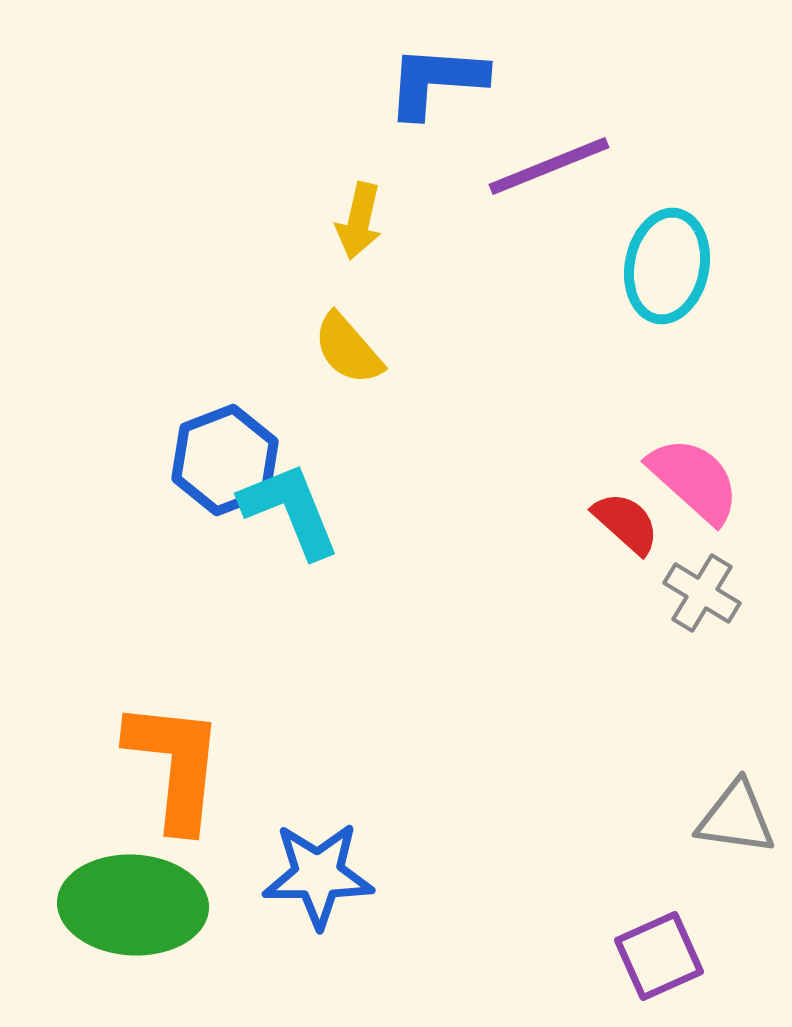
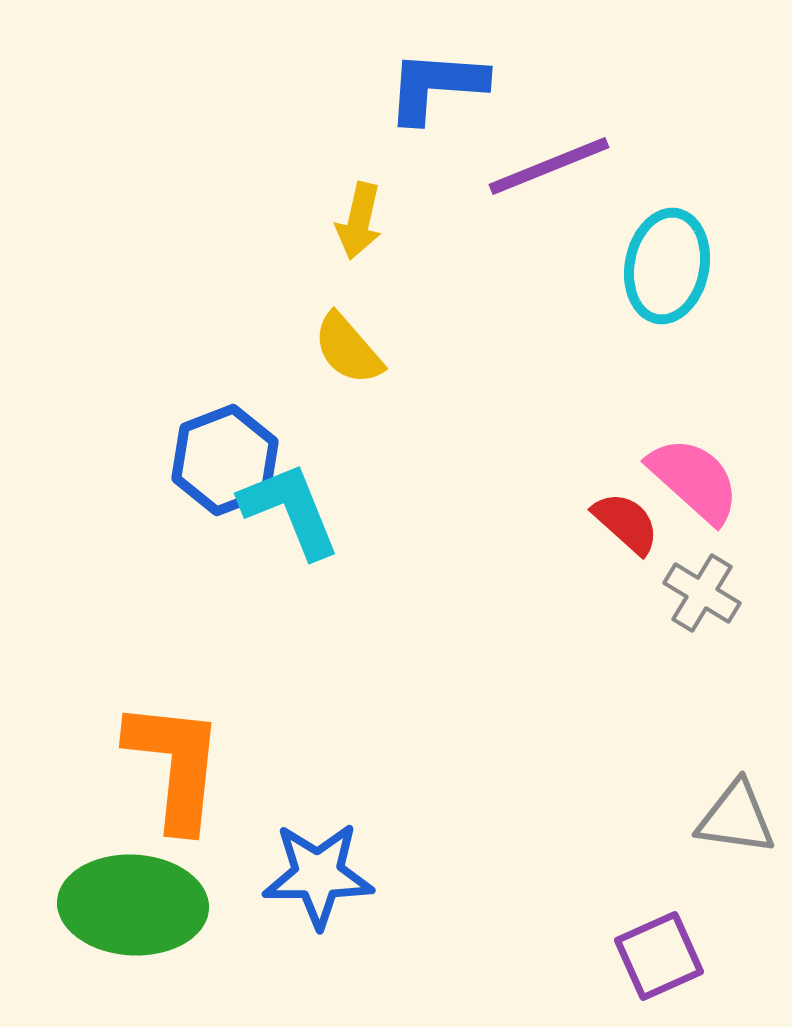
blue L-shape: moved 5 px down
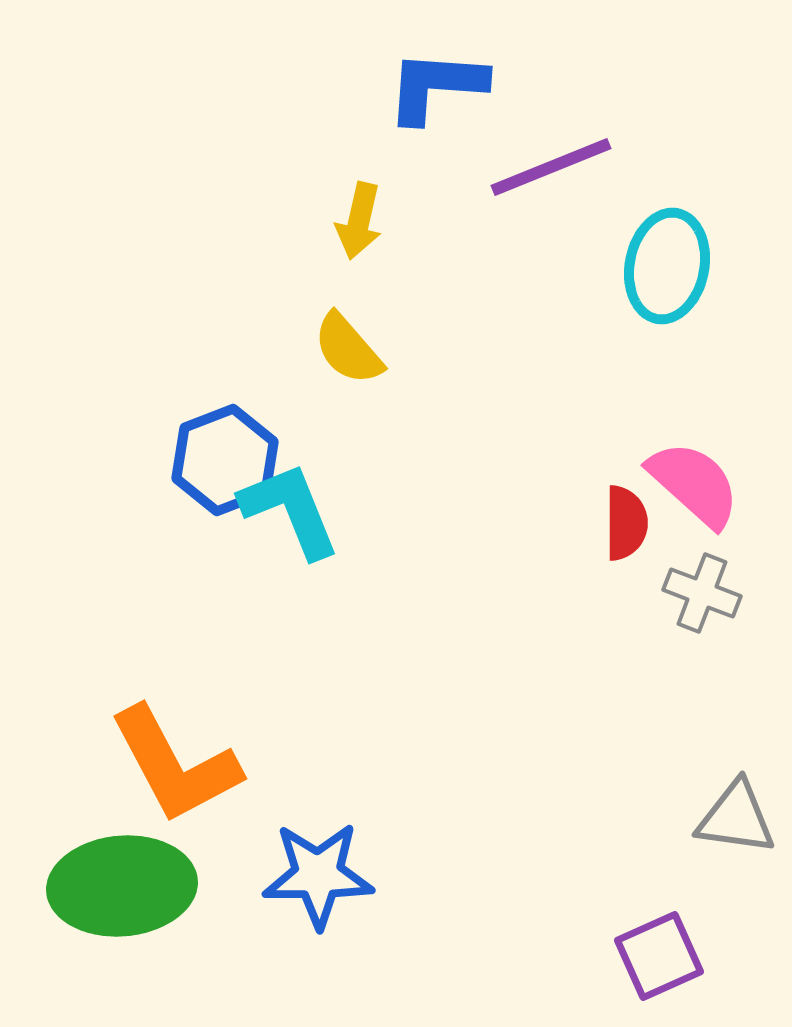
purple line: moved 2 px right, 1 px down
pink semicircle: moved 4 px down
red semicircle: rotated 48 degrees clockwise
gray cross: rotated 10 degrees counterclockwise
orange L-shape: rotated 146 degrees clockwise
green ellipse: moved 11 px left, 19 px up; rotated 8 degrees counterclockwise
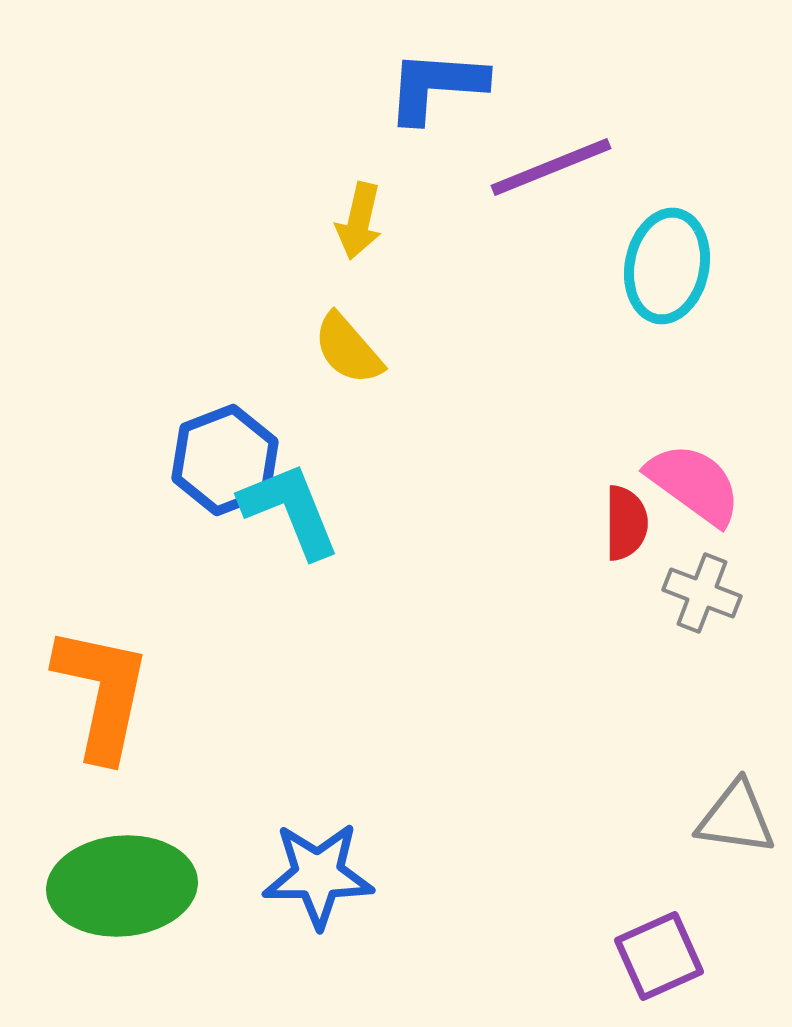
pink semicircle: rotated 6 degrees counterclockwise
orange L-shape: moved 73 px left, 72 px up; rotated 140 degrees counterclockwise
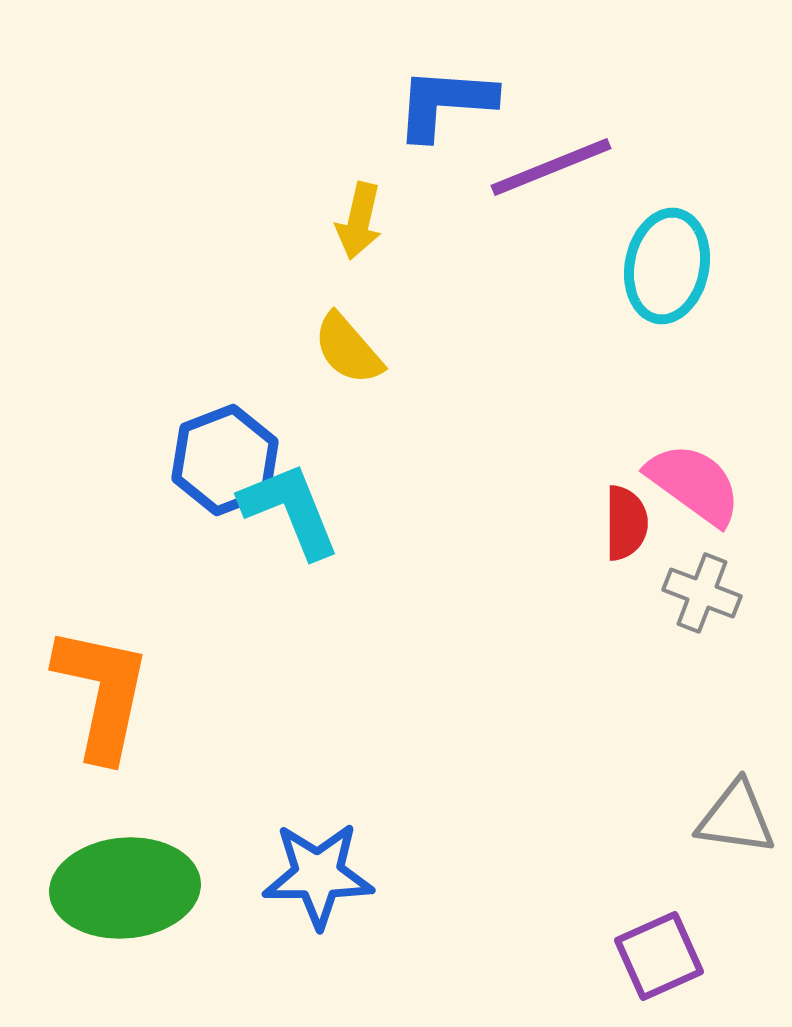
blue L-shape: moved 9 px right, 17 px down
green ellipse: moved 3 px right, 2 px down
